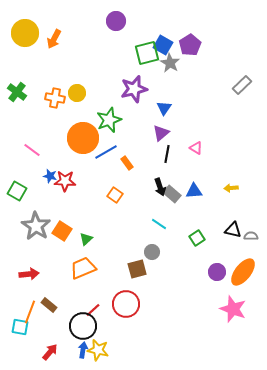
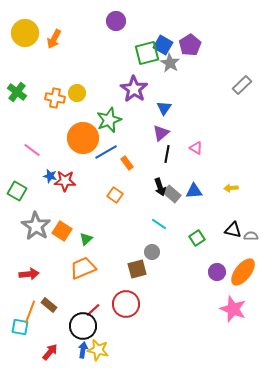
purple star at (134, 89): rotated 24 degrees counterclockwise
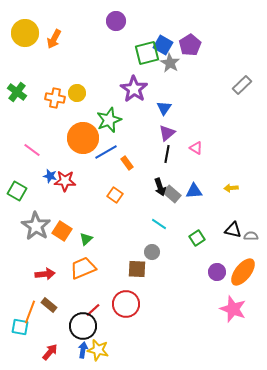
purple triangle at (161, 133): moved 6 px right
brown square at (137, 269): rotated 18 degrees clockwise
red arrow at (29, 274): moved 16 px right
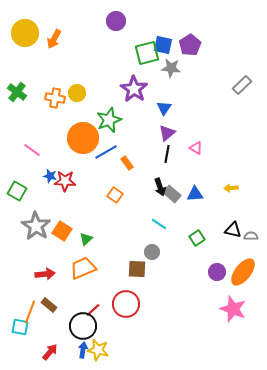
blue square at (163, 45): rotated 18 degrees counterclockwise
gray star at (170, 63): moved 1 px right, 5 px down; rotated 24 degrees counterclockwise
blue triangle at (194, 191): moved 1 px right, 3 px down
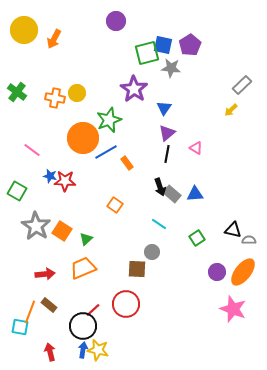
yellow circle at (25, 33): moved 1 px left, 3 px up
yellow arrow at (231, 188): moved 78 px up; rotated 40 degrees counterclockwise
orange square at (115, 195): moved 10 px down
gray semicircle at (251, 236): moved 2 px left, 4 px down
red arrow at (50, 352): rotated 54 degrees counterclockwise
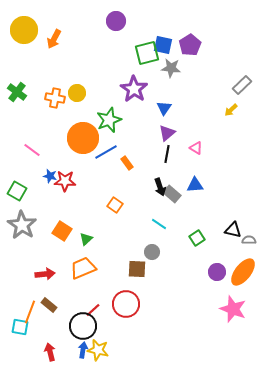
blue triangle at (195, 194): moved 9 px up
gray star at (36, 226): moved 14 px left, 1 px up
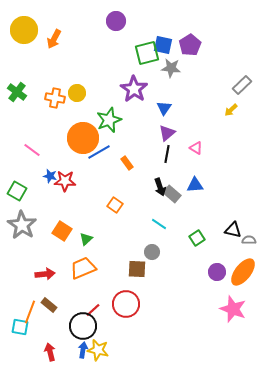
blue line at (106, 152): moved 7 px left
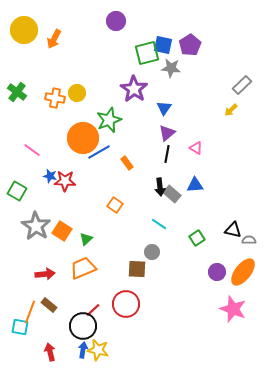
black arrow at (160, 187): rotated 12 degrees clockwise
gray star at (22, 225): moved 14 px right, 1 px down
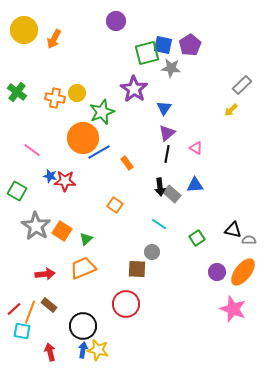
green star at (109, 120): moved 7 px left, 8 px up
red line at (93, 310): moved 79 px left, 1 px up
cyan square at (20, 327): moved 2 px right, 4 px down
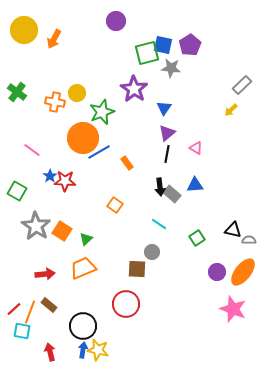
orange cross at (55, 98): moved 4 px down
blue star at (50, 176): rotated 24 degrees clockwise
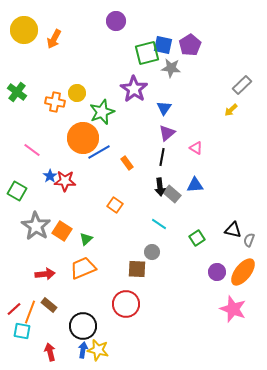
black line at (167, 154): moved 5 px left, 3 px down
gray semicircle at (249, 240): rotated 72 degrees counterclockwise
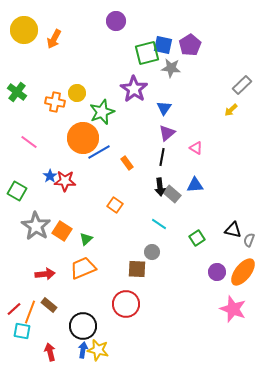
pink line at (32, 150): moved 3 px left, 8 px up
